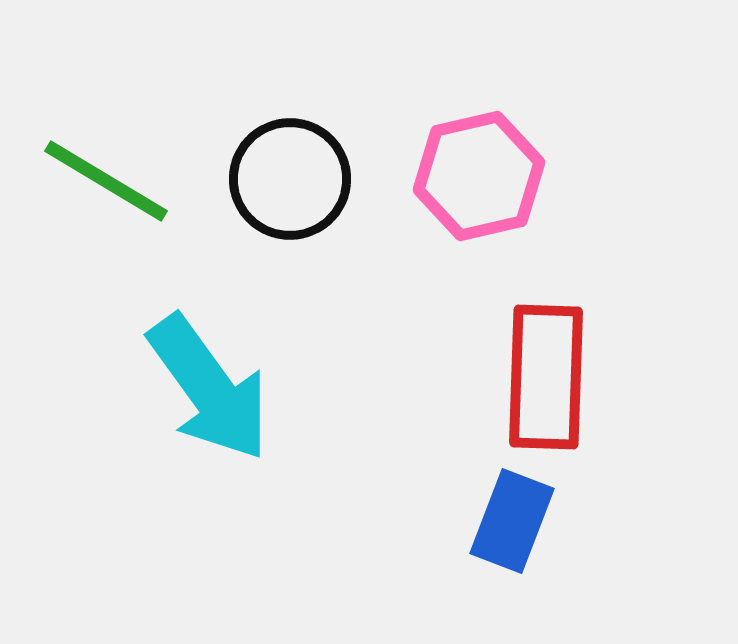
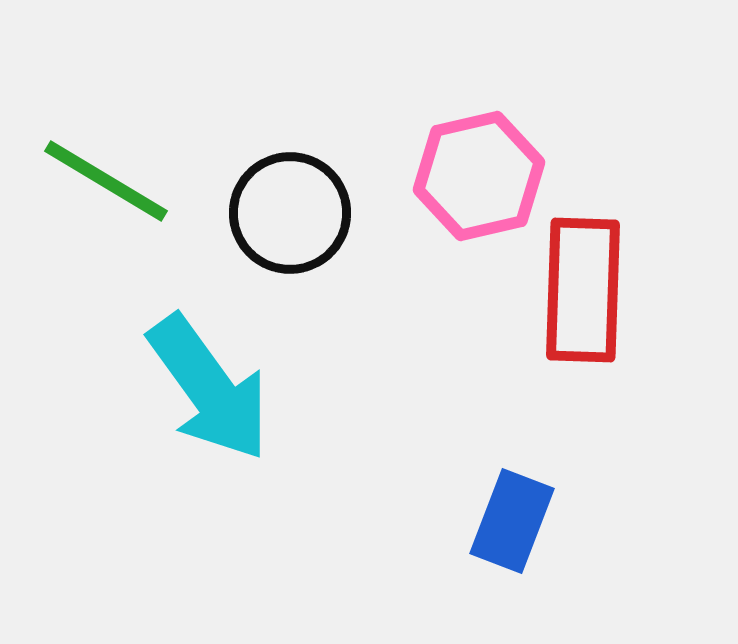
black circle: moved 34 px down
red rectangle: moved 37 px right, 87 px up
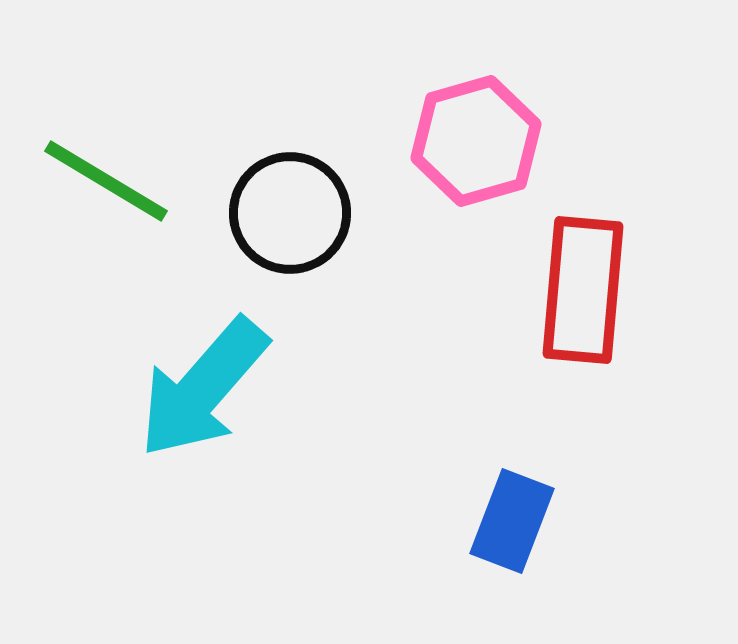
pink hexagon: moved 3 px left, 35 px up; rotated 3 degrees counterclockwise
red rectangle: rotated 3 degrees clockwise
cyan arrow: moved 6 px left; rotated 77 degrees clockwise
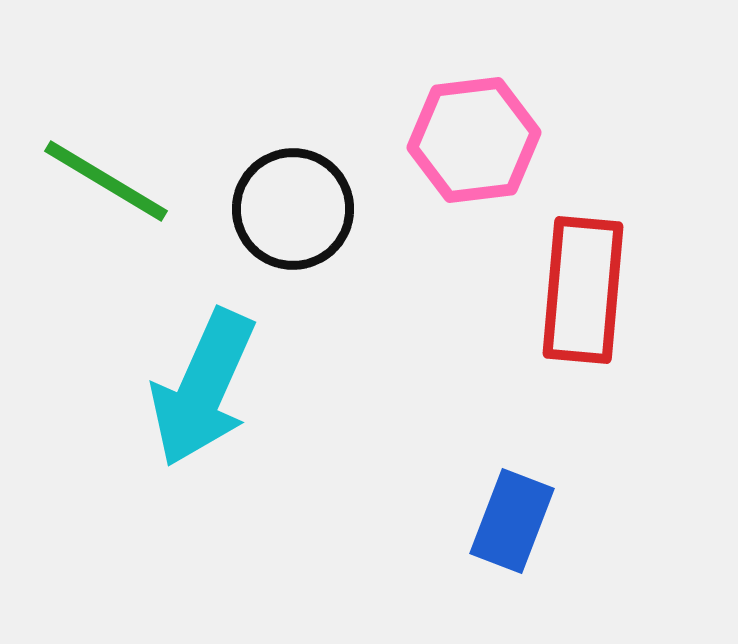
pink hexagon: moved 2 px left, 1 px up; rotated 9 degrees clockwise
black circle: moved 3 px right, 4 px up
cyan arrow: rotated 17 degrees counterclockwise
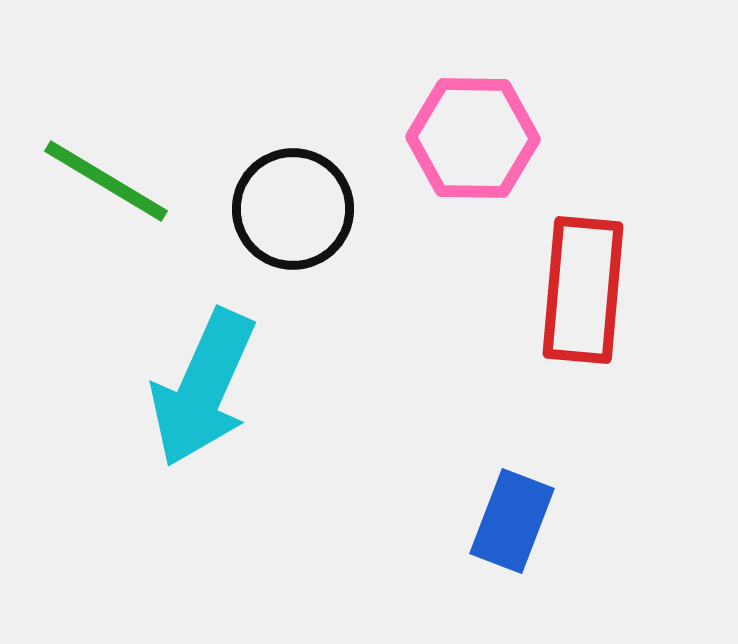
pink hexagon: moved 1 px left, 2 px up; rotated 8 degrees clockwise
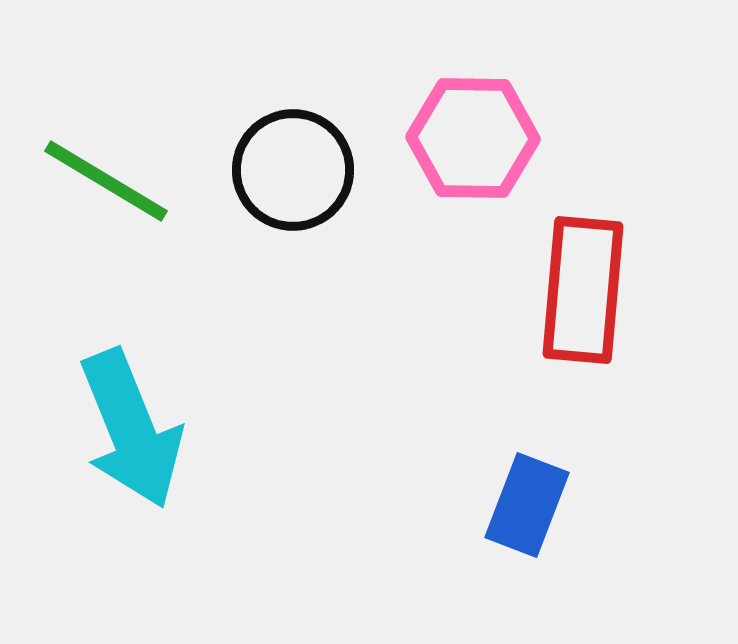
black circle: moved 39 px up
cyan arrow: moved 72 px left, 41 px down; rotated 46 degrees counterclockwise
blue rectangle: moved 15 px right, 16 px up
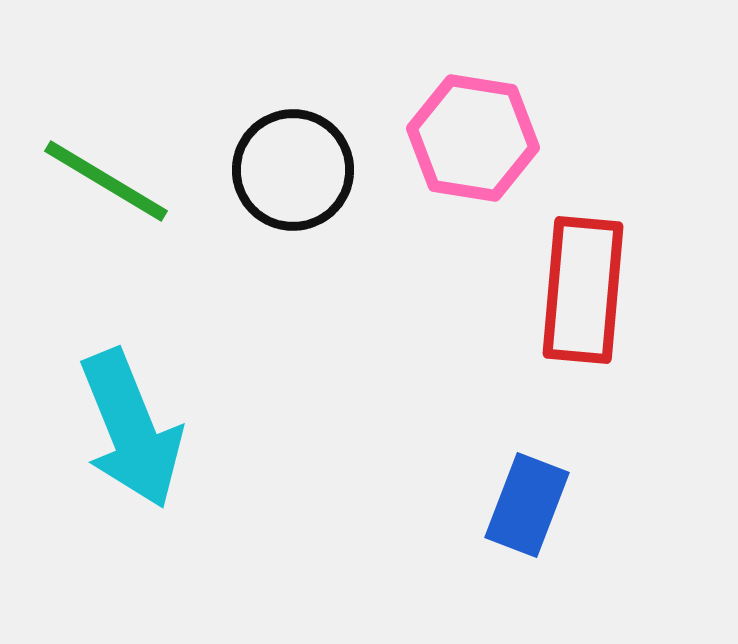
pink hexagon: rotated 8 degrees clockwise
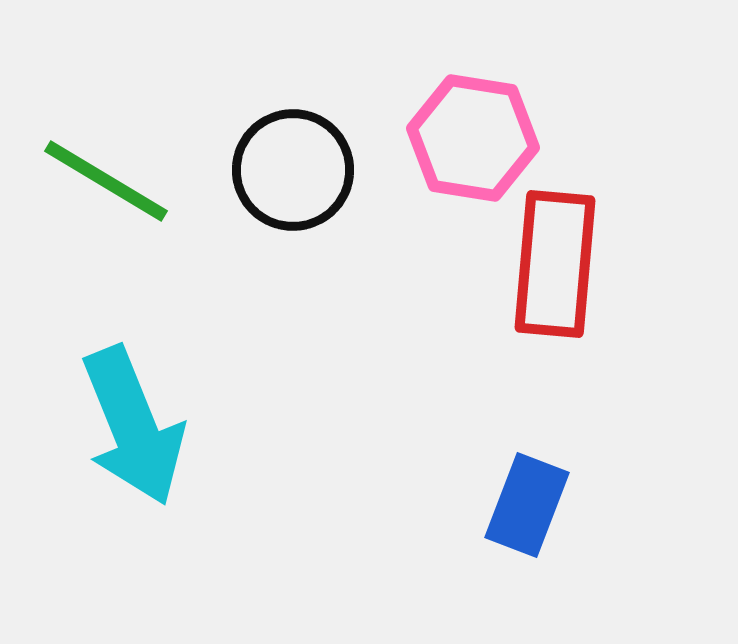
red rectangle: moved 28 px left, 26 px up
cyan arrow: moved 2 px right, 3 px up
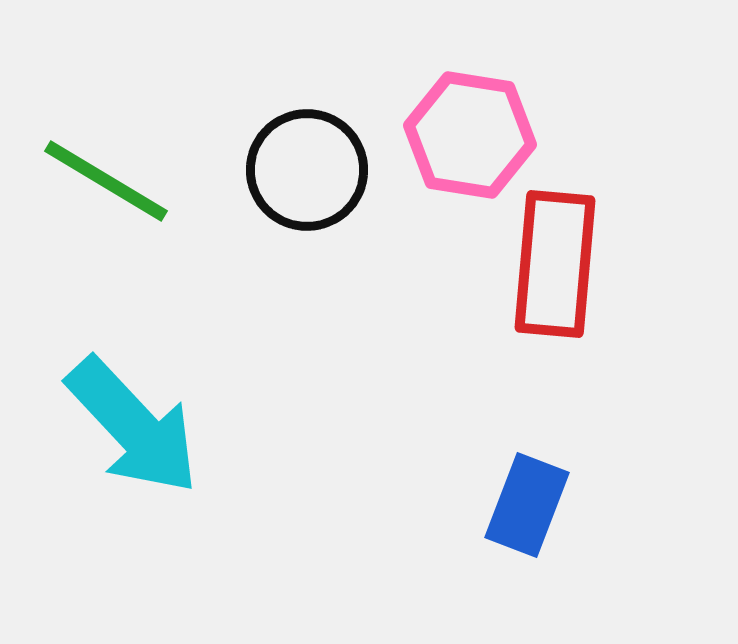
pink hexagon: moved 3 px left, 3 px up
black circle: moved 14 px right
cyan arrow: rotated 21 degrees counterclockwise
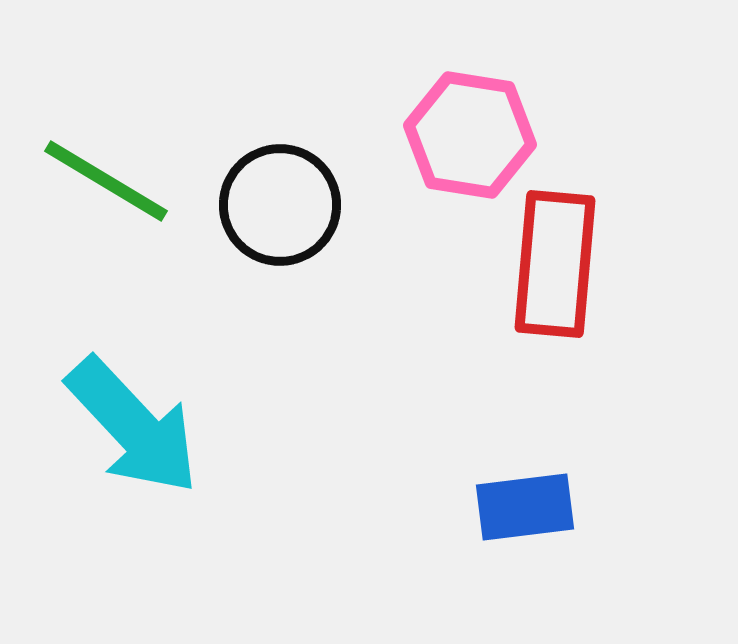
black circle: moved 27 px left, 35 px down
blue rectangle: moved 2 px left, 2 px down; rotated 62 degrees clockwise
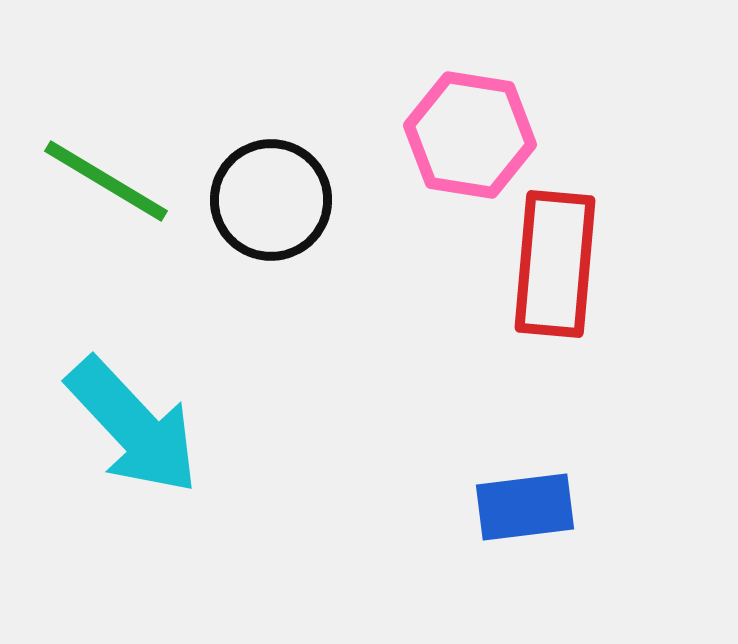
black circle: moved 9 px left, 5 px up
